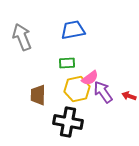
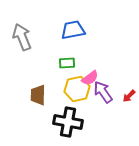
red arrow: rotated 64 degrees counterclockwise
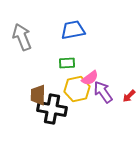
black cross: moved 16 px left, 13 px up
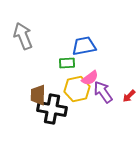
blue trapezoid: moved 11 px right, 16 px down
gray arrow: moved 1 px right, 1 px up
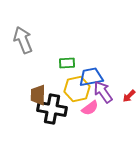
gray arrow: moved 4 px down
blue trapezoid: moved 7 px right, 31 px down
pink semicircle: moved 30 px down
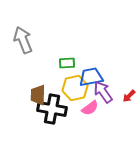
yellow hexagon: moved 2 px left, 1 px up
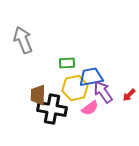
red arrow: moved 1 px up
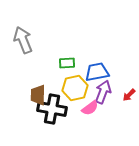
blue trapezoid: moved 6 px right, 5 px up
purple arrow: rotated 55 degrees clockwise
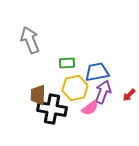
gray arrow: moved 7 px right
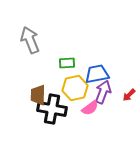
blue trapezoid: moved 2 px down
